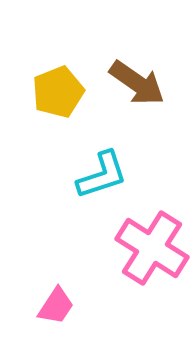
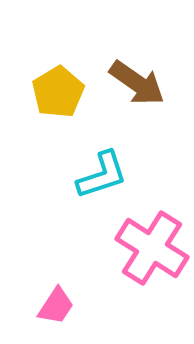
yellow pentagon: rotated 9 degrees counterclockwise
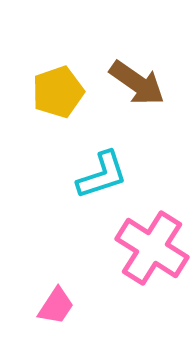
yellow pentagon: rotated 12 degrees clockwise
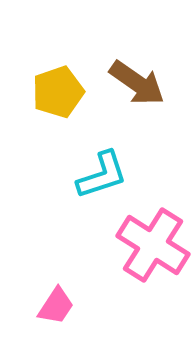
pink cross: moved 1 px right, 3 px up
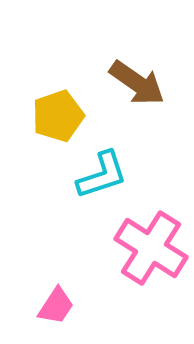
yellow pentagon: moved 24 px down
pink cross: moved 2 px left, 3 px down
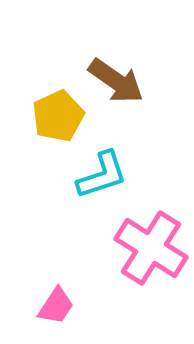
brown arrow: moved 21 px left, 2 px up
yellow pentagon: rotated 6 degrees counterclockwise
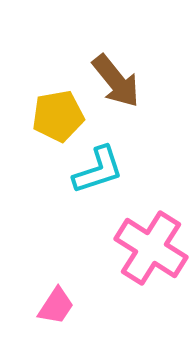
brown arrow: rotated 16 degrees clockwise
yellow pentagon: rotated 15 degrees clockwise
cyan L-shape: moved 4 px left, 5 px up
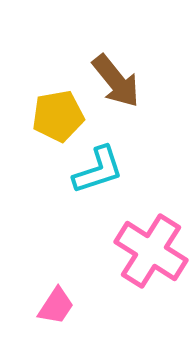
pink cross: moved 3 px down
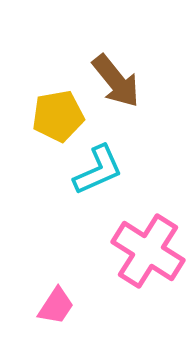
cyan L-shape: rotated 6 degrees counterclockwise
pink cross: moved 3 px left
